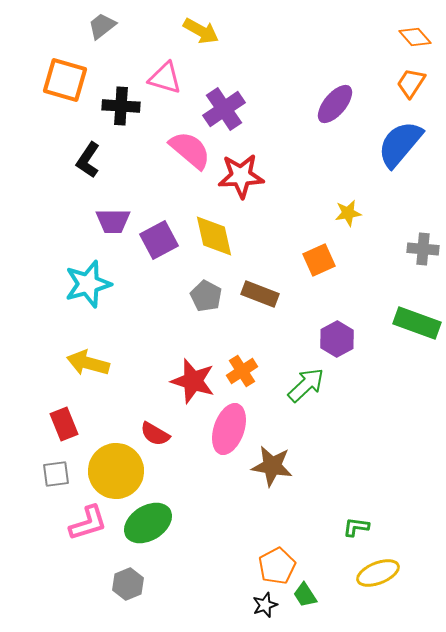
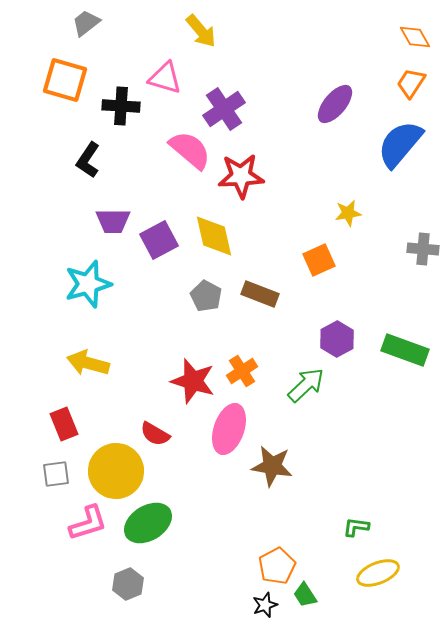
gray trapezoid at (102, 26): moved 16 px left, 3 px up
yellow arrow at (201, 31): rotated 21 degrees clockwise
orange diamond at (415, 37): rotated 12 degrees clockwise
green rectangle at (417, 323): moved 12 px left, 27 px down
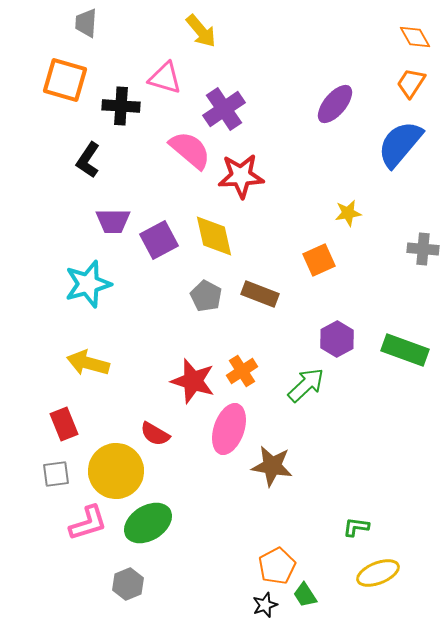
gray trapezoid at (86, 23): rotated 48 degrees counterclockwise
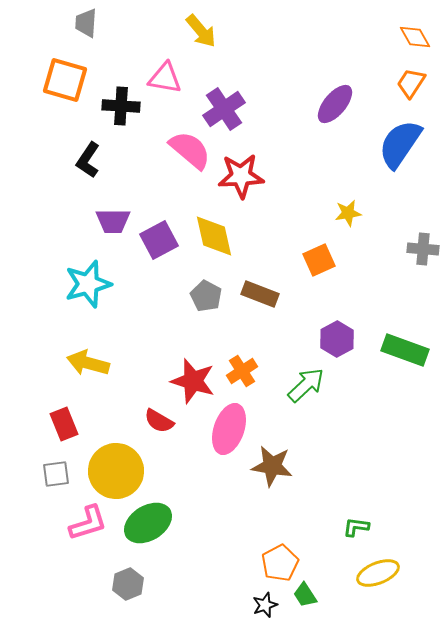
pink triangle at (165, 78): rotated 6 degrees counterclockwise
blue semicircle at (400, 144): rotated 6 degrees counterclockwise
red semicircle at (155, 434): moved 4 px right, 13 px up
orange pentagon at (277, 566): moved 3 px right, 3 px up
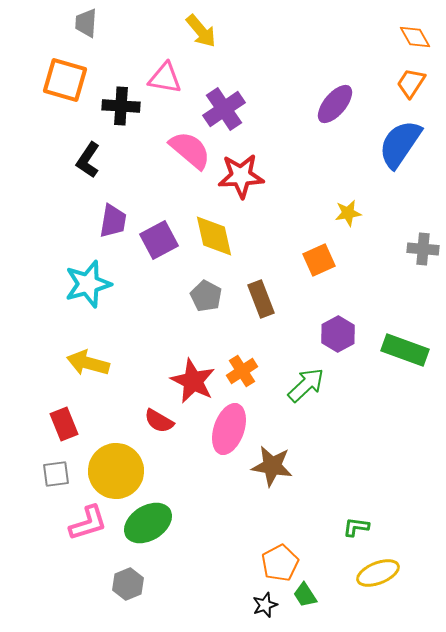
purple trapezoid at (113, 221): rotated 81 degrees counterclockwise
brown rectangle at (260, 294): moved 1 px right, 5 px down; rotated 48 degrees clockwise
purple hexagon at (337, 339): moved 1 px right, 5 px up
red star at (193, 381): rotated 9 degrees clockwise
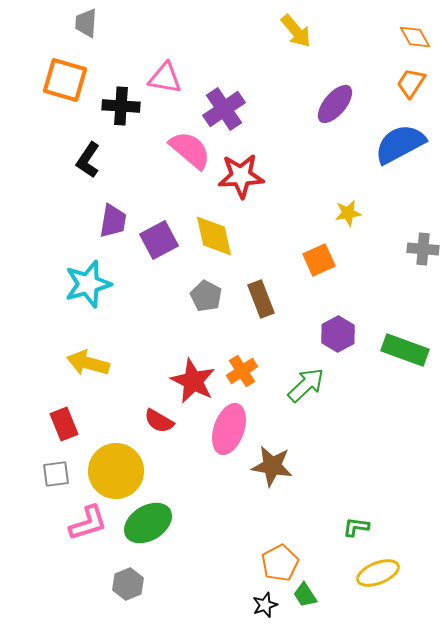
yellow arrow at (201, 31): moved 95 px right
blue semicircle at (400, 144): rotated 28 degrees clockwise
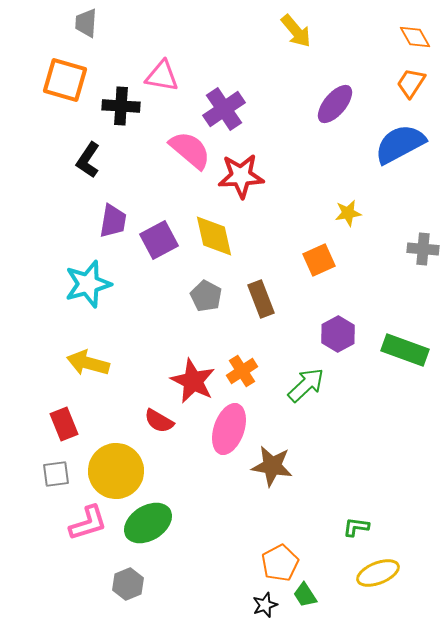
pink triangle at (165, 78): moved 3 px left, 2 px up
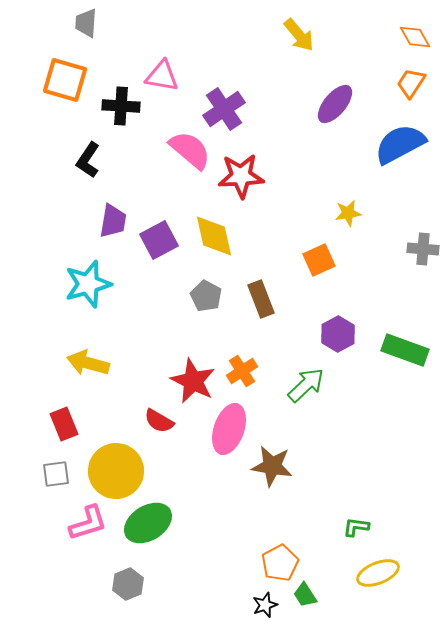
yellow arrow at (296, 31): moved 3 px right, 4 px down
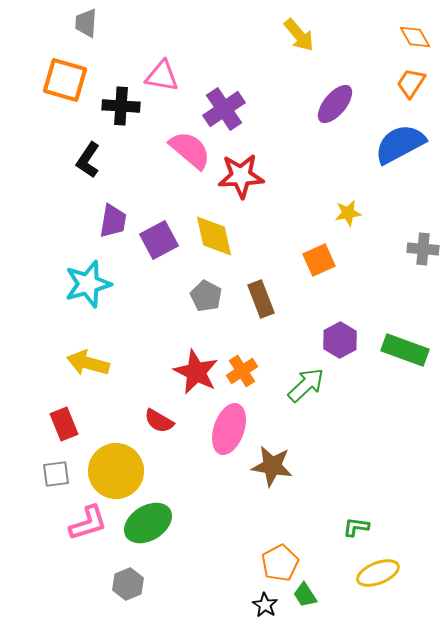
purple hexagon at (338, 334): moved 2 px right, 6 px down
red star at (193, 381): moved 3 px right, 9 px up
black star at (265, 605): rotated 20 degrees counterclockwise
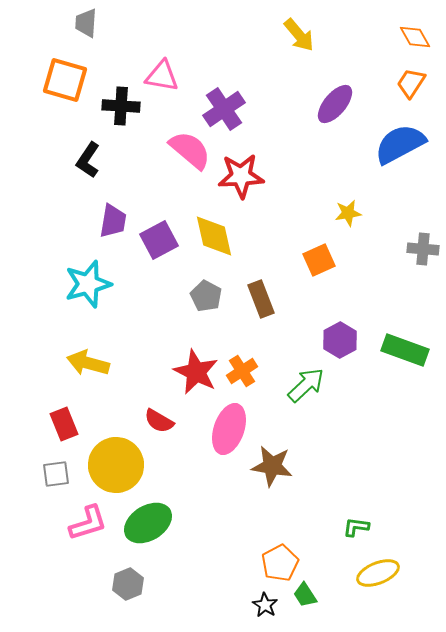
yellow circle at (116, 471): moved 6 px up
